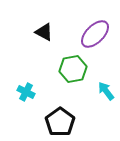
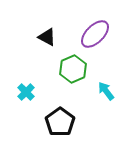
black triangle: moved 3 px right, 5 px down
green hexagon: rotated 12 degrees counterclockwise
cyan cross: rotated 18 degrees clockwise
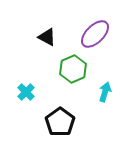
cyan arrow: moved 1 px left, 1 px down; rotated 54 degrees clockwise
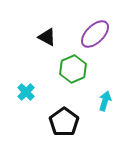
cyan arrow: moved 9 px down
black pentagon: moved 4 px right
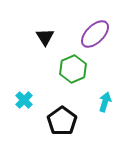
black triangle: moved 2 px left; rotated 30 degrees clockwise
cyan cross: moved 2 px left, 8 px down
cyan arrow: moved 1 px down
black pentagon: moved 2 px left, 1 px up
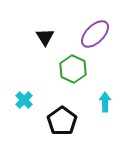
green hexagon: rotated 12 degrees counterclockwise
cyan arrow: rotated 18 degrees counterclockwise
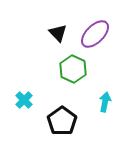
black triangle: moved 13 px right, 4 px up; rotated 12 degrees counterclockwise
cyan arrow: rotated 12 degrees clockwise
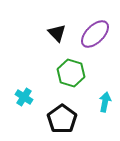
black triangle: moved 1 px left
green hexagon: moved 2 px left, 4 px down; rotated 8 degrees counterclockwise
cyan cross: moved 3 px up; rotated 12 degrees counterclockwise
black pentagon: moved 2 px up
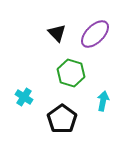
cyan arrow: moved 2 px left, 1 px up
